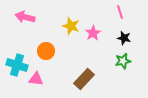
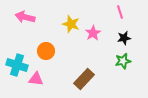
yellow star: moved 2 px up
black star: rotated 24 degrees counterclockwise
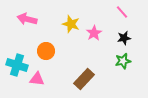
pink line: moved 2 px right; rotated 24 degrees counterclockwise
pink arrow: moved 2 px right, 2 px down
pink star: moved 1 px right
pink triangle: moved 1 px right
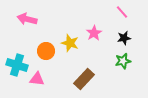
yellow star: moved 1 px left, 19 px down
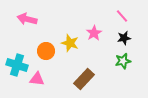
pink line: moved 4 px down
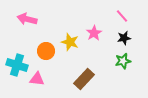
yellow star: moved 1 px up
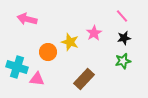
orange circle: moved 2 px right, 1 px down
cyan cross: moved 2 px down
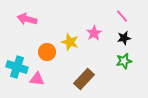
orange circle: moved 1 px left
green star: moved 1 px right
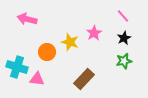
pink line: moved 1 px right
black star: rotated 16 degrees counterclockwise
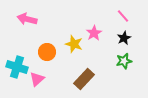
yellow star: moved 4 px right, 2 px down
pink triangle: rotated 49 degrees counterclockwise
